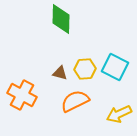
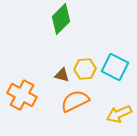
green diamond: rotated 44 degrees clockwise
brown triangle: moved 2 px right, 2 px down
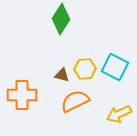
green diamond: rotated 12 degrees counterclockwise
orange cross: rotated 28 degrees counterclockwise
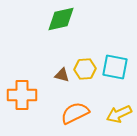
green diamond: rotated 44 degrees clockwise
cyan square: rotated 16 degrees counterclockwise
orange semicircle: moved 12 px down
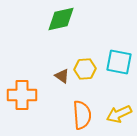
cyan square: moved 4 px right, 5 px up
brown triangle: moved 1 px down; rotated 21 degrees clockwise
orange semicircle: moved 7 px right, 2 px down; rotated 112 degrees clockwise
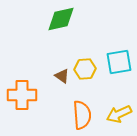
cyan square: rotated 20 degrees counterclockwise
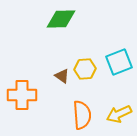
green diamond: rotated 12 degrees clockwise
cyan square: rotated 12 degrees counterclockwise
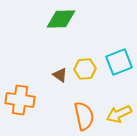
brown triangle: moved 2 px left, 1 px up
orange cross: moved 2 px left, 5 px down; rotated 8 degrees clockwise
orange semicircle: moved 2 px right, 1 px down; rotated 8 degrees counterclockwise
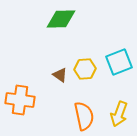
yellow arrow: rotated 45 degrees counterclockwise
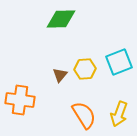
brown triangle: rotated 35 degrees clockwise
orange semicircle: moved 1 px up; rotated 20 degrees counterclockwise
